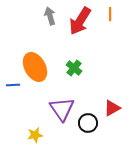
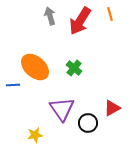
orange line: rotated 16 degrees counterclockwise
orange ellipse: rotated 20 degrees counterclockwise
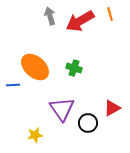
red arrow: rotated 28 degrees clockwise
green cross: rotated 21 degrees counterclockwise
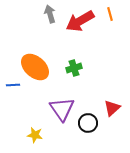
gray arrow: moved 2 px up
green cross: rotated 35 degrees counterclockwise
red triangle: rotated 12 degrees counterclockwise
yellow star: rotated 21 degrees clockwise
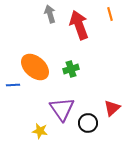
red arrow: moved 1 px left, 4 px down; rotated 100 degrees clockwise
green cross: moved 3 px left, 1 px down
yellow star: moved 5 px right, 4 px up
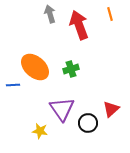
red triangle: moved 1 px left, 1 px down
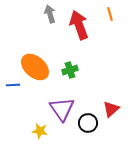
green cross: moved 1 px left, 1 px down
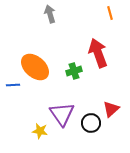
orange line: moved 1 px up
red arrow: moved 19 px right, 28 px down
green cross: moved 4 px right, 1 px down
purple triangle: moved 5 px down
black circle: moved 3 px right
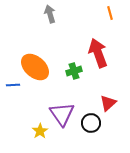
red triangle: moved 3 px left, 6 px up
yellow star: rotated 28 degrees clockwise
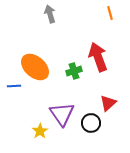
red arrow: moved 4 px down
blue line: moved 1 px right, 1 px down
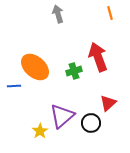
gray arrow: moved 8 px right
purple triangle: moved 2 px down; rotated 24 degrees clockwise
